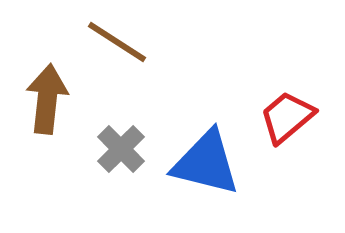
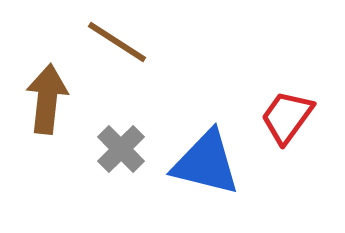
red trapezoid: rotated 14 degrees counterclockwise
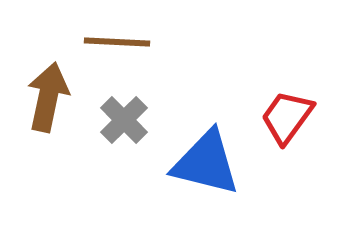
brown line: rotated 30 degrees counterclockwise
brown arrow: moved 1 px right, 2 px up; rotated 6 degrees clockwise
gray cross: moved 3 px right, 29 px up
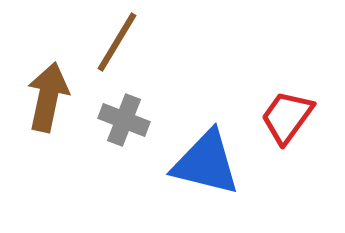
brown line: rotated 62 degrees counterclockwise
gray cross: rotated 24 degrees counterclockwise
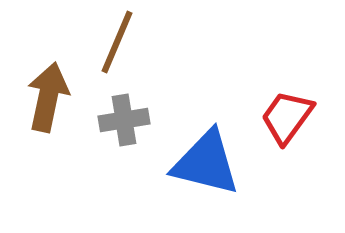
brown line: rotated 8 degrees counterclockwise
gray cross: rotated 30 degrees counterclockwise
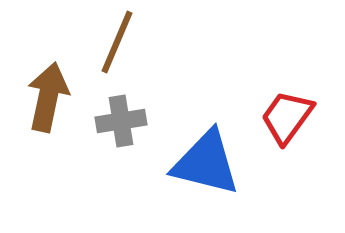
gray cross: moved 3 px left, 1 px down
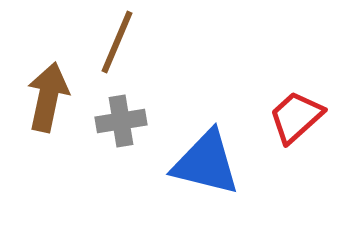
red trapezoid: moved 9 px right; rotated 12 degrees clockwise
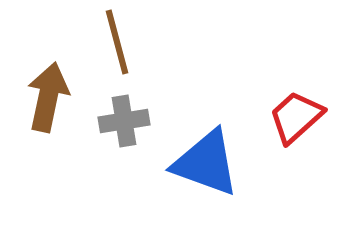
brown line: rotated 38 degrees counterclockwise
gray cross: moved 3 px right
blue triangle: rotated 6 degrees clockwise
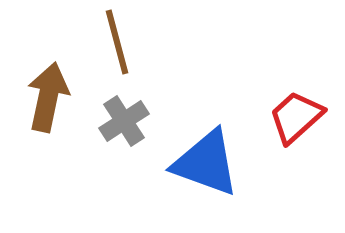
gray cross: rotated 24 degrees counterclockwise
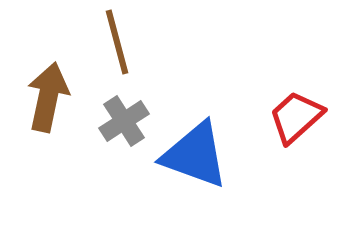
blue triangle: moved 11 px left, 8 px up
